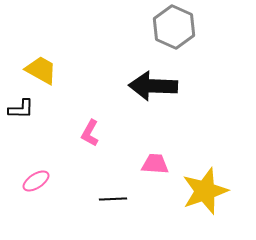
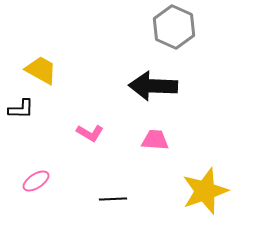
pink L-shape: rotated 88 degrees counterclockwise
pink trapezoid: moved 24 px up
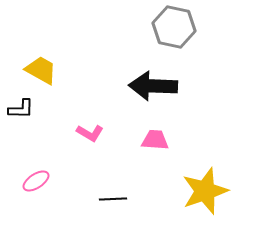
gray hexagon: rotated 12 degrees counterclockwise
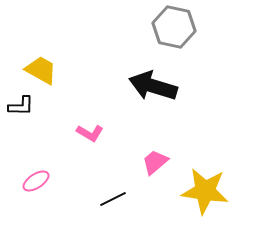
black arrow: rotated 15 degrees clockwise
black L-shape: moved 3 px up
pink trapezoid: moved 22 px down; rotated 44 degrees counterclockwise
yellow star: rotated 27 degrees clockwise
black line: rotated 24 degrees counterclockwise
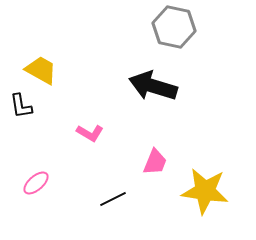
black L-shape: rotated 80 degrees clockwise
pink trapezoid: rotated 152 degrees clockwise
pink ellipse: moved 2 px down; rotated 8 degrees counterclockwise
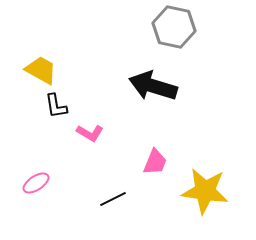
black L-shape: moved 35 px right
pink ellipse: rotated 8 degrees clockwise
